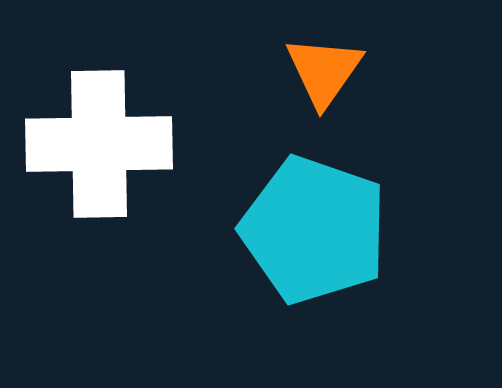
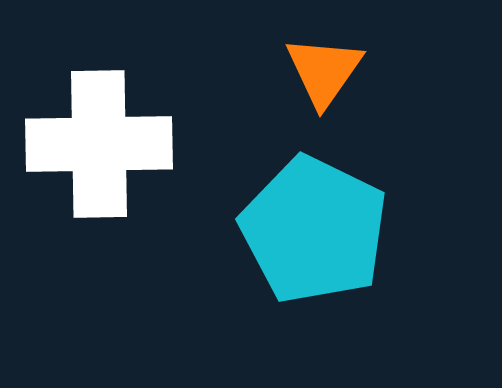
cyan pentagon: rotated 7 degrees clockwise
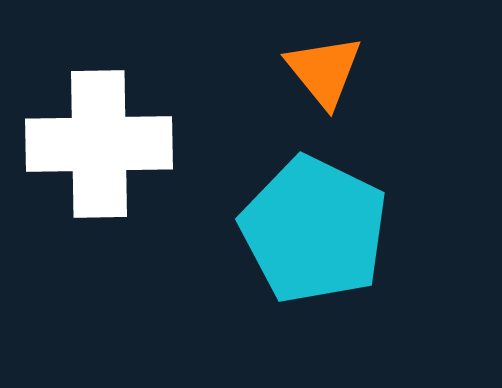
orange triangle: rotated 14 degrees counterclockwise
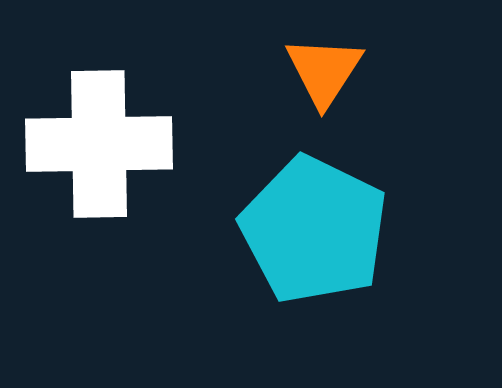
orange triangle: rotated 12 degrees clockwise
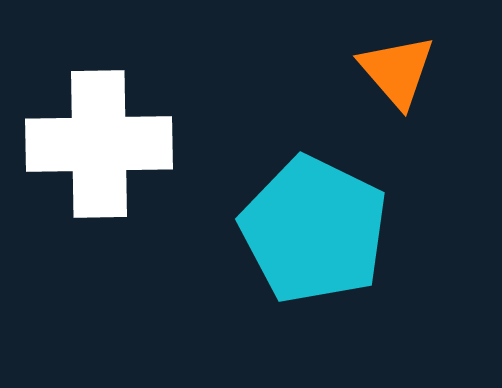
orange triangle: moved 73 px right; rotated 14 degrees counterclockwise
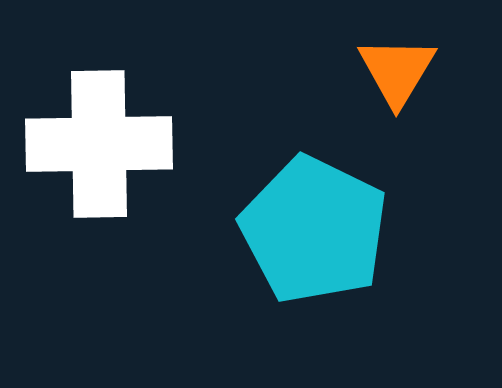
orange triangle: rotated 12 degrees clockwise
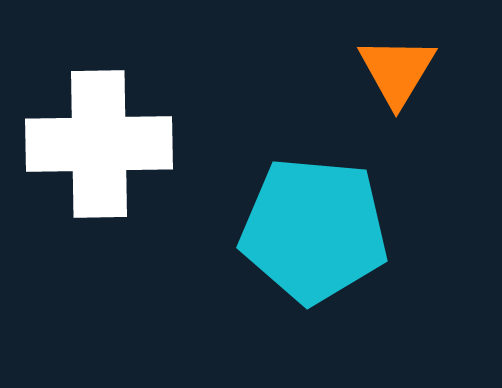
cyan pentagon: rotated 21 degrees counterclockwise
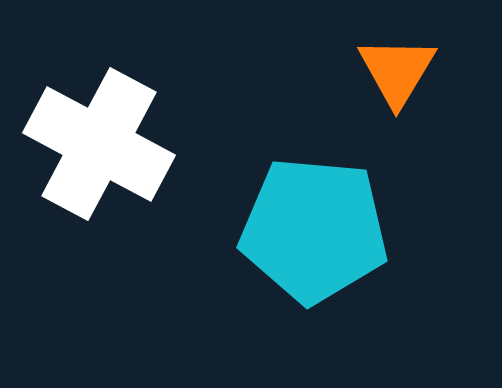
white cross: rotated 29 degrees clockwise
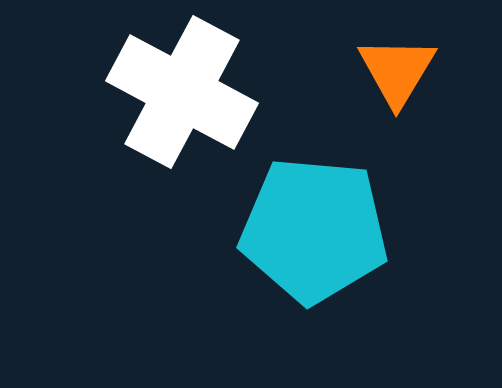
white cross: moved 83 px right, 52 px up
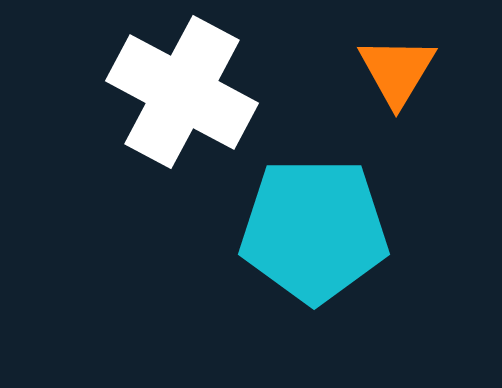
cyan pentagon: rotated 5 degrees counterclockwise
